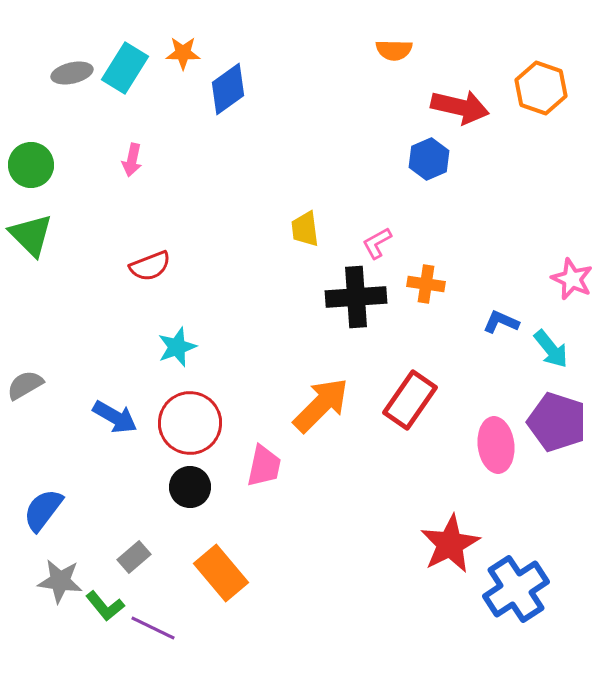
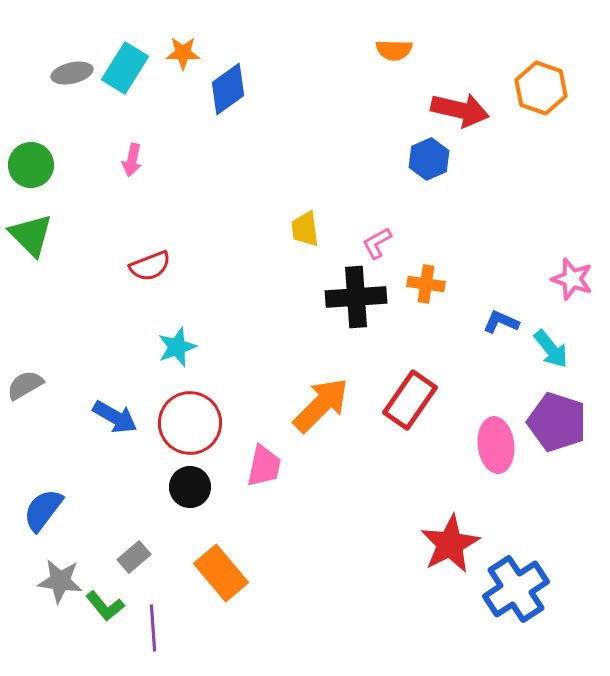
red arrow: moved 3 px down
pink star: rotated 6 degrees counterclockwise
purple line: rotated 60 degrees clockwise
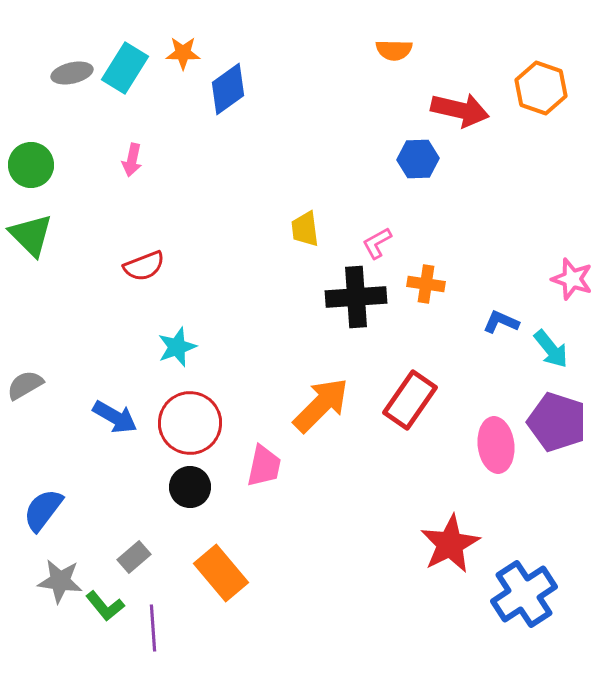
blue hexagon: moved 11 px left; rotated 21 degrees clockwise
red semicircle: moved 6 px left
blue cross: moved 8 px right, 5 px down
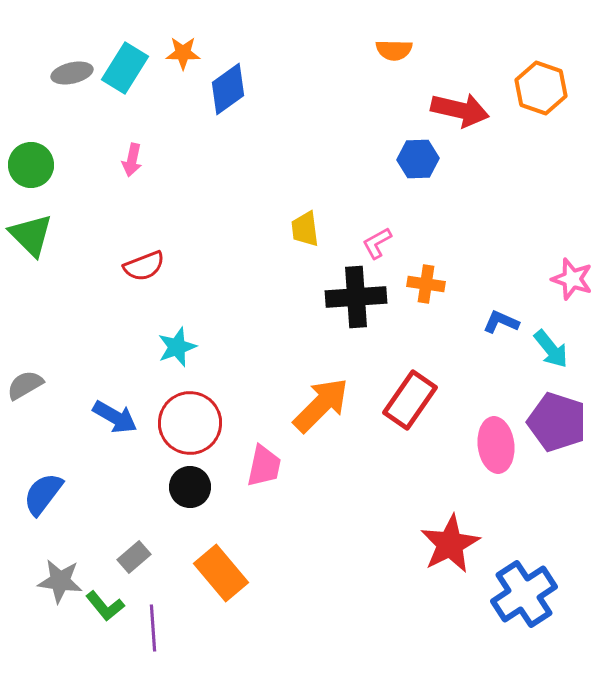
blue semicircle: moved 16 px up
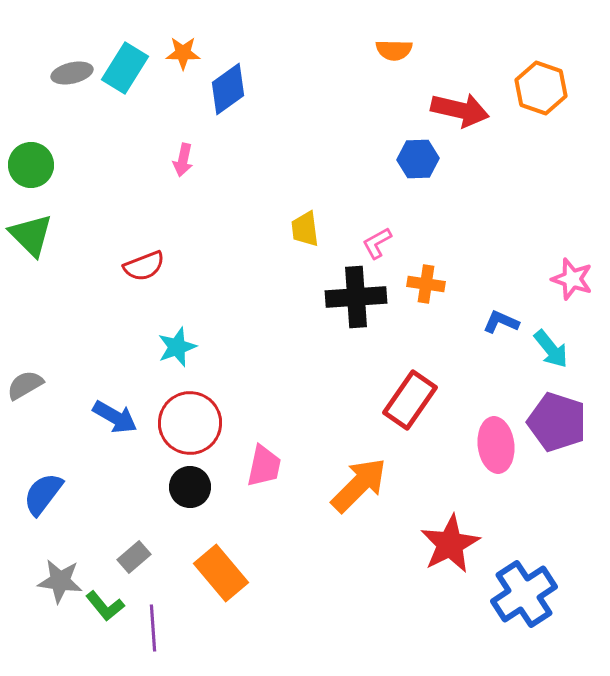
pink arrow: moved 51 px right
orange arrow: moved 38 px right, 80 px down
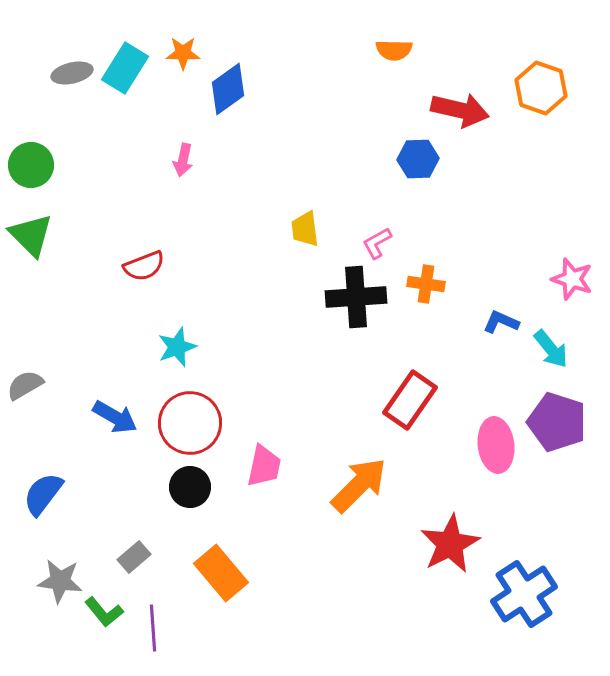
green L-shape: moved 1 px left, 6 px down
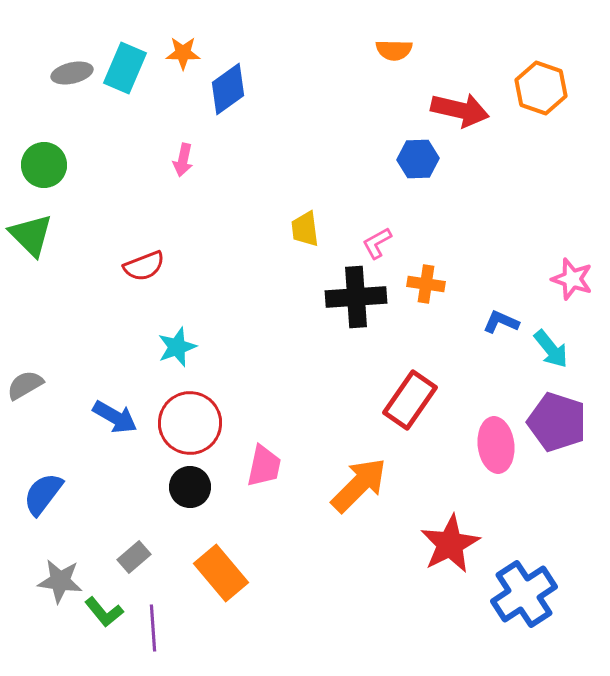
cyan rectangle: rotated 9 degrees counterclockwise
green circle: moved 13 px right
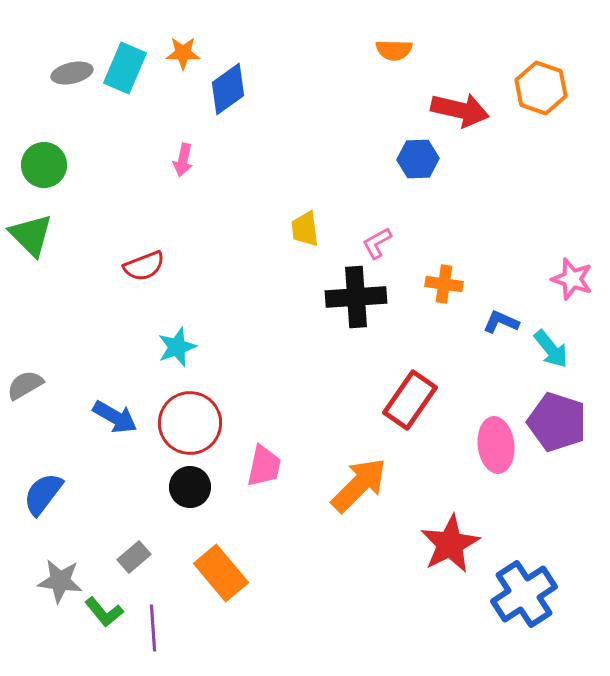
orange cross: moved 18 px right
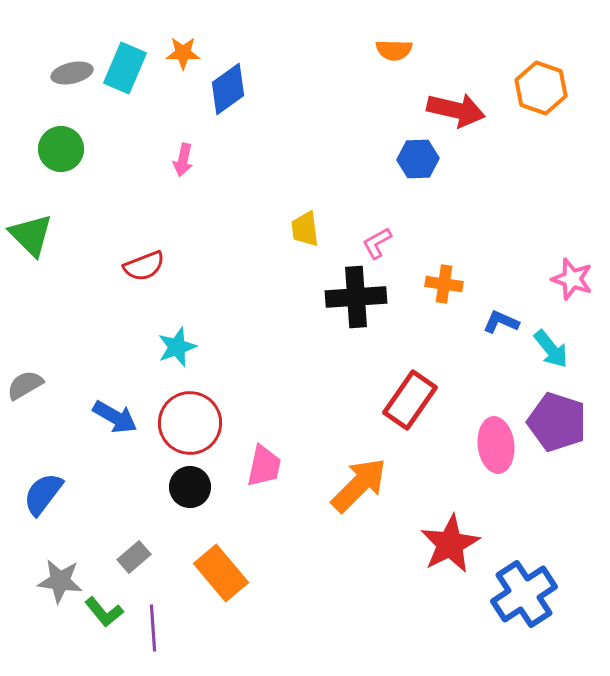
red arrow: moved 4 px left
green circle: moved 17 px right, 16 px up
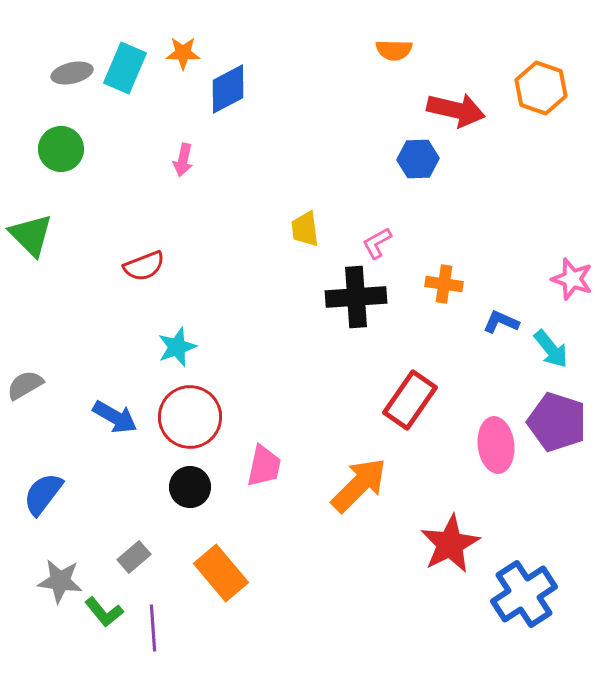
blue diamond: rotated 8 degrees clockwise
red circle: moved 6 px up
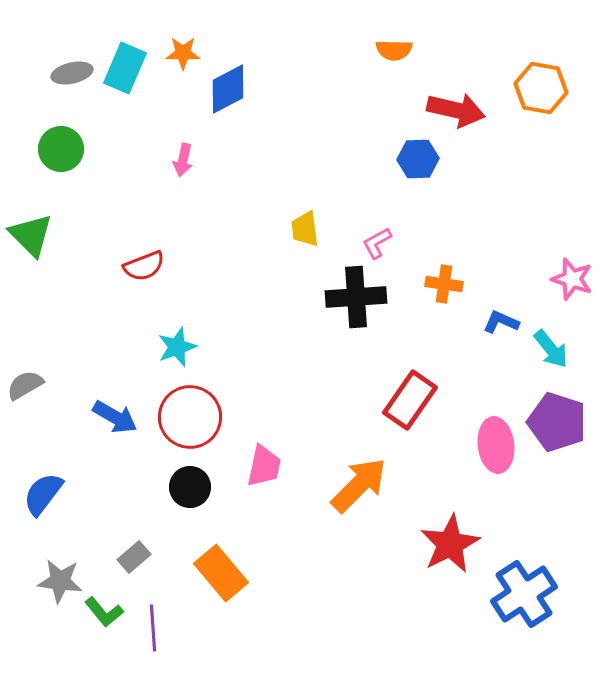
orange hexagon: rotated 9 degrees counterclockwise
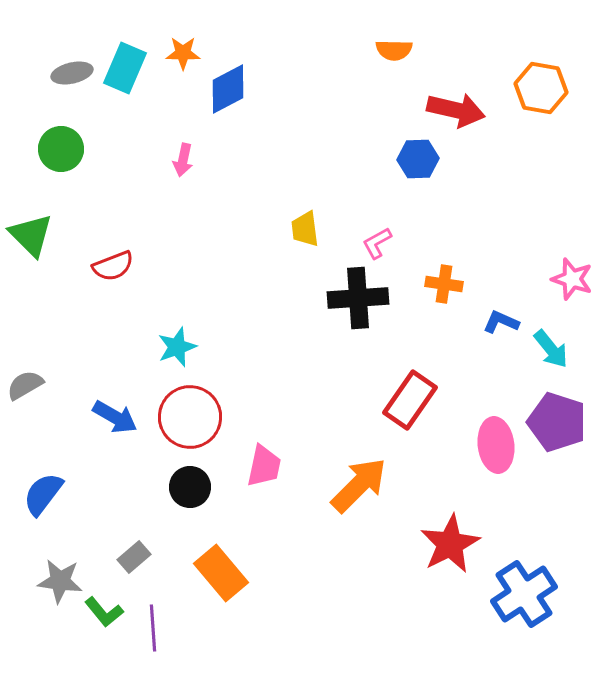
red semicircle: moved 31 px left
black cross: moved 2 px right, 1 px down
